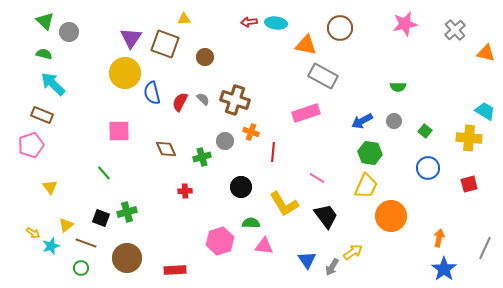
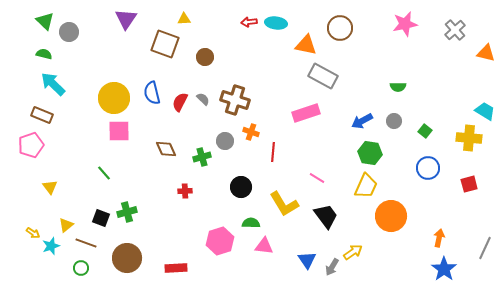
purple triangle at (131, 38): moved 5 px left, 19 px up
yellow circle at (125, 73): moved 11 px left, 25 px down
red rectangle at (175, 270): moved 1 px right, 2 px up
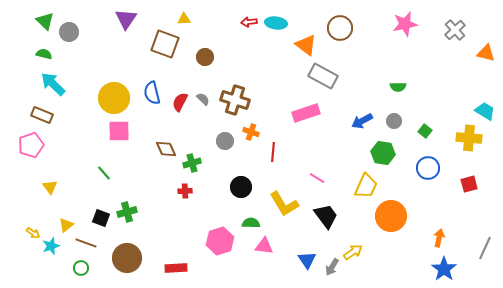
orange triangle at (306, 45): rotated 25 degrees clockwise
green hexagon at (370, 153): moved 13 px right
green cross at (202, 157): moved 10 px left, 6 px down
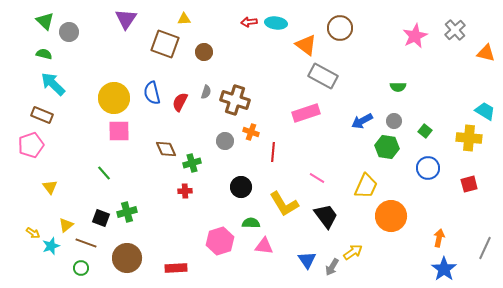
pink star at (405, 24): moved 10 px right, 12 px down; rotated 15 degrees counterclockwise
brown circle at (205, 57): moved 1 px left, 5 px up
gray semicircle at (203, 99): moved 3 px right, 7 px up; rotated 64 degrees clockwise
green hexagon at (383, 153): moved 4 px right, 6 px up
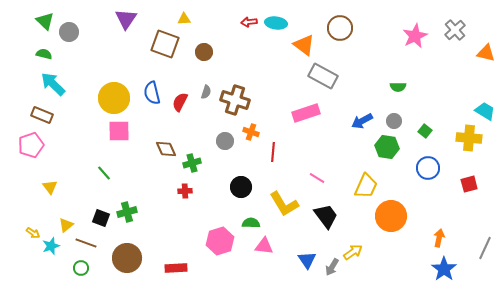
orange triangle at (306, 45): moved 2 px left
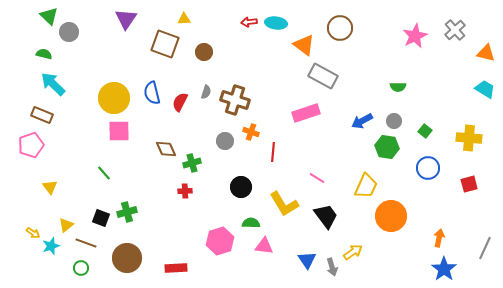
green triangle at (45, 21): moved 4 px right, 5 px up
cyan trapezoid at (485, 111): moved 22 px up
gray arrow at (332, 267): rotated 48 degrees counterclockwise
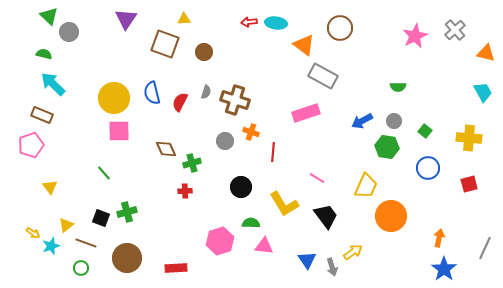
cyan trapezoid at (485, 89): moved 2 px left, 3 px down; rotated 30 degrees clockwise
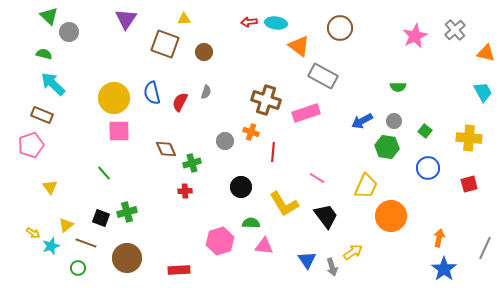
orange triangle at (304, 45): moved 5 px left, 1 px down
brown cross at (235, 100): moved 31 px right
green circle at (81, 268): moved 3 px left
red rectangle at (176, 268): moved 3 px right, 2 px down
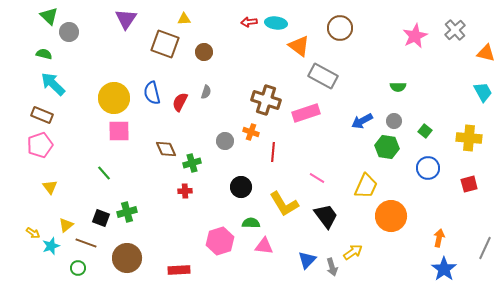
pink pentagon at (31, 145): moved 9 px right
blue triangle at (307, 260): rotated 18 degrees clockwise
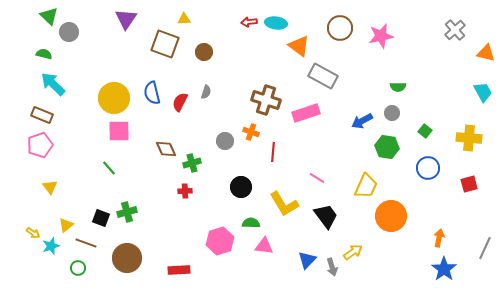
pink star at (415, 36): moved 34 px left; rotated 15 degrees clockwise
gray circle at (394, 121): moved 2 px left, 8 px up
green line at (104, 173): moved 5 px right, 5 px up
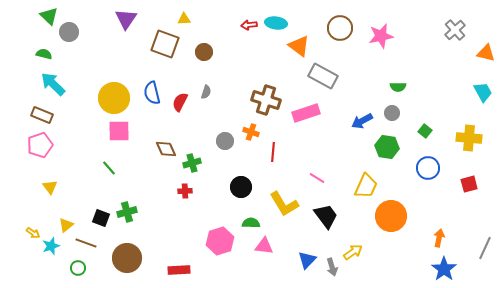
red arrow at (249, 22): moved 3 px down
